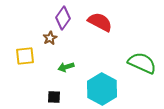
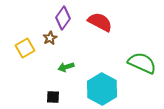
yellow square: moved 8 px up; rotated 24 degrees counterclockwise
black square: moved 1 px left
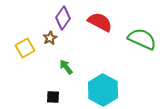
green semicircle: moved 24 px up
green arrow: rotated 70 degrees clockwise
cyan hexagon: moved 1 px right, 1 px down
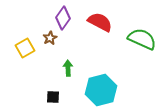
green arrow: moved 2 px right, 1 px down; rotated 35 degrees clockwise
cyan hexagon: moved 2 px left; rotated 16 degrees clockwise
